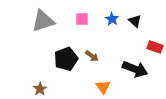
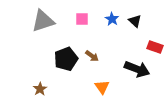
black arrow: moved 2 px right
orange triangle: moved 1 px left
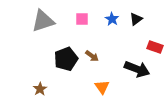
black triangle: moved 1 px right, 2 px up; rotated 40 degrees clockwise
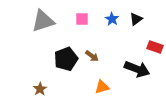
orange triangle: rotated 49 degrees clockwise
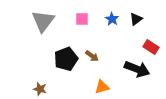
gray triangle: rotated 35 degrees counterclockwise
red rectangle: moved 4 px left; rotated 14 degrees clockwise
brown star: rotated 24 degrees counterclockwise
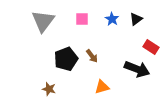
brown arrow: rotated 16 degrees clockwise
brown star: moved 9 px right
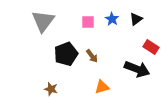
pink square: moved 6 px right, 3 px down
black pentagon: moved 5 px up
brown star: moved 2 px right
